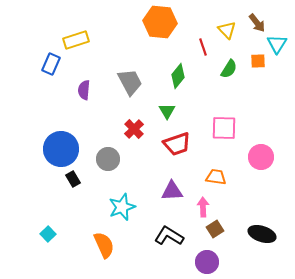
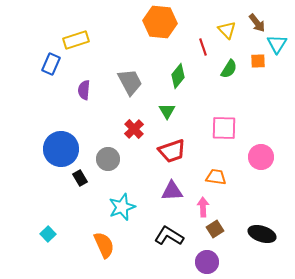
red trapezoid: moved 5 px left, 7 px down
black rectangle: moved 7 px right, 1 px up
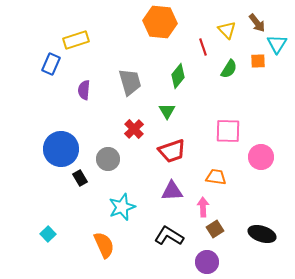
gray trapezoid: rotated 12 degrees clockwise
pink square: moved 4 px right, 3 px down
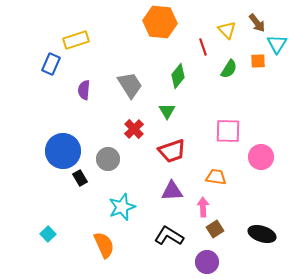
gray trapezoid: moved 3 px down; rotated 16 degrees counterclockwise
blue circle: moved 2 px right, 2 px down
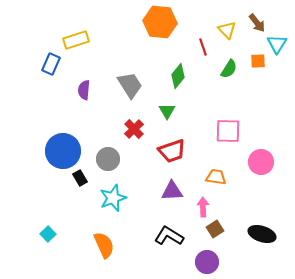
pink circle: moved 5 px down
cyan star: moved 9 px left, 9 px up
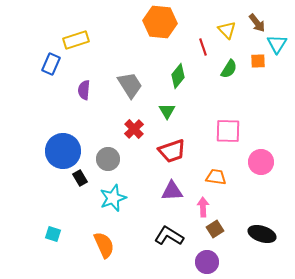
cyan square: moved 5 px right; rotated 28 degrees counterclockwise
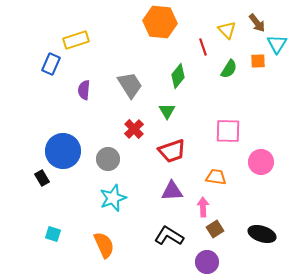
black rectangle: moved 38 px left
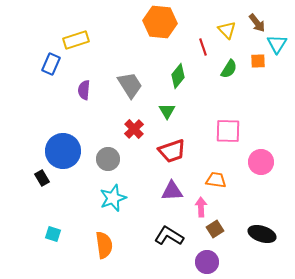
orange trapezoid: moved 3 px down
pink arrow: moved 2 px left
orange semicircle: rotated 16 degrees clockwise
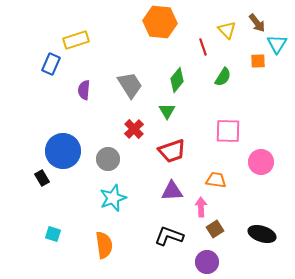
green semicircle: moved 6 px left, 8 px down
green diamond: moved 1 px left, 4 px down
black L-shape: rotated 12 degrees counterclockwise
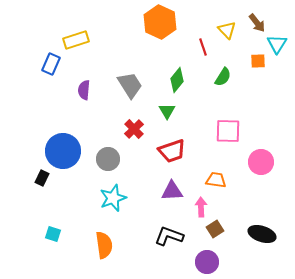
orange hexagon: rotated 20 degrees clockwise
black rectangle: rotated 56 degrees clockwise
